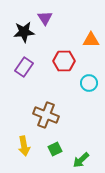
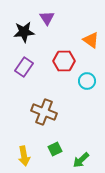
purple triangle: moved 2 px right
orange triangle: rotated 36 degrees clockwise
cyan circle: moved 2 px left, 2 px up
brown cross: moved 2 px left, 3 px up
yellow arrow: moved 10 px down
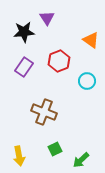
red hexagon: moved 5 px left; rotated 20 degrees counterclockwise
yellow arrow: moved 5 px left
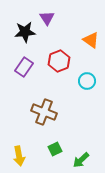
black star: moved 1 px right
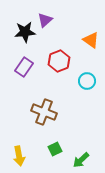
purple triangle: moved 2 px left, 2 px down; rotated 21 degrees clockwise
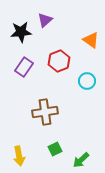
black star: moved 4 px left
brown cross: moved 1 px right; rotated 30 degrees counterclockwise
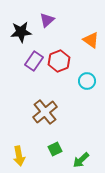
purple triangle: moved 2 px right
purple rectangle: moved 10 px right, 6 px up
brown cross: rotated 30 degrees counterclockwise
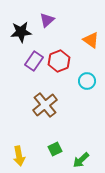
brown cross: moved 7 px up
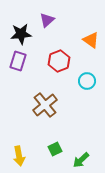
black star: moved 2 px down
purple rectangle: moved 16 px left; rotated 18 degrees counterclockwise
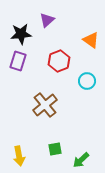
green square: rotated 16 degrees clockwise
